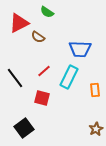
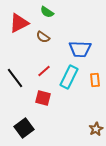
brown semicircle: moved 5 px right
orange rectangle: moved 10 px up
red square: moved 1 px right
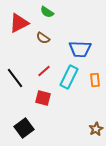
brown semicircle: moved 1 px down
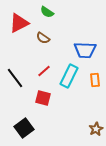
blue trapezoid: moved 5 px right, 1 px down
cyan rectangle: moved 1 px up
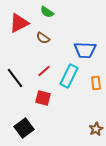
orange rectangle: moved 1 px right, 3 px down
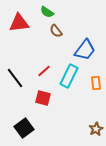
red triangle: rotated 20 degrees clockwise
brown semicircle: moved 13 px right, 7 px up; rotated 16 degrees clockwise
blue trapezoid: rotated 55 degrees counterclockwise
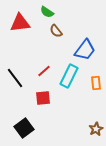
red triangle: moved 1 px right
red square: rotated 21 degrees counterclockwise
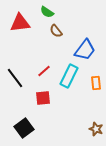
brown star: rotated 24 degrees counterclockwise
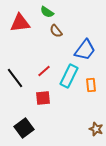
orange rectangle: moved 5 px left, 2 px down
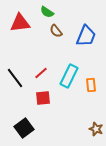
blue trapezoid: moved 1 px right, 14 px up; rotated 15 degrees counterclockwise
red line: moved 3 px left, 2 px down
